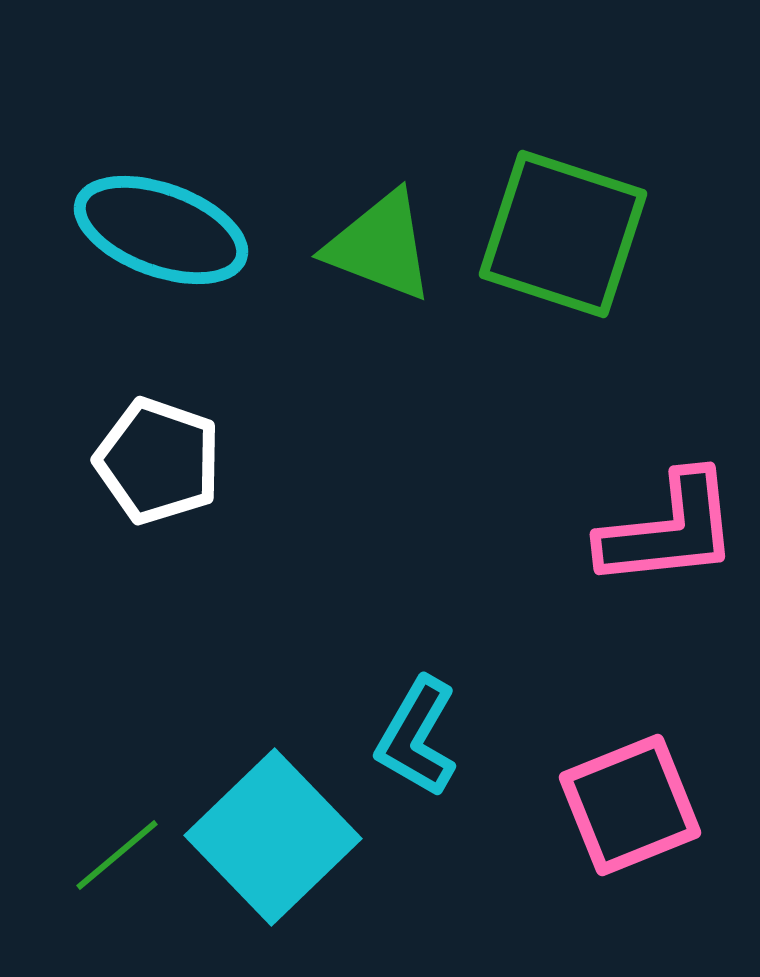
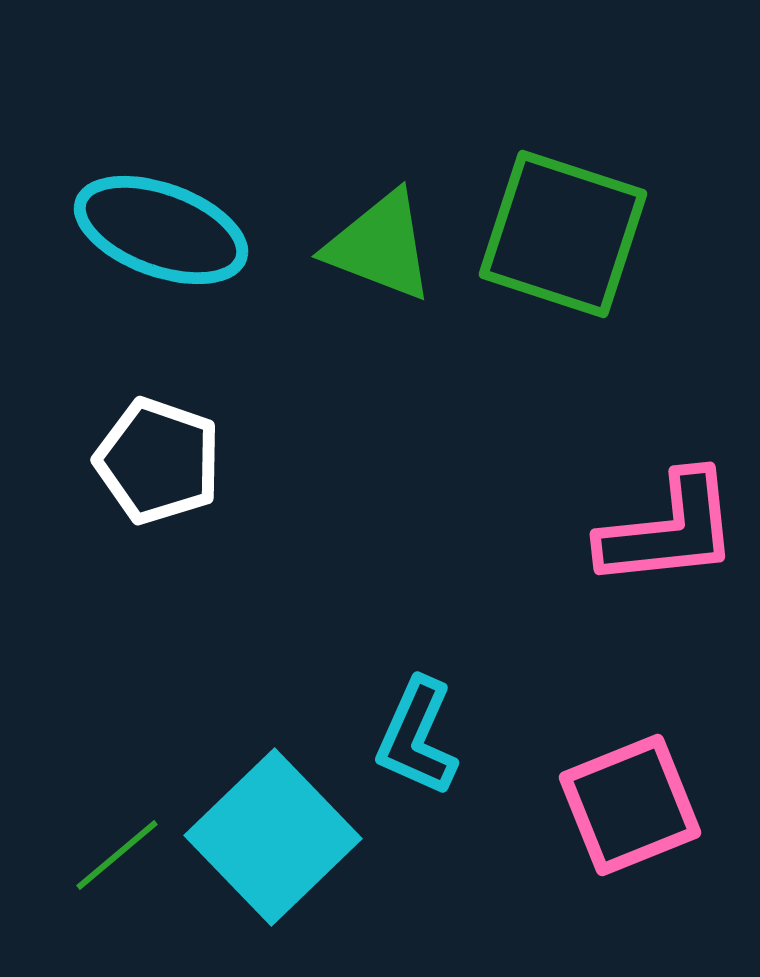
cyan L-shape: rotated 6 degrees counterclockwise
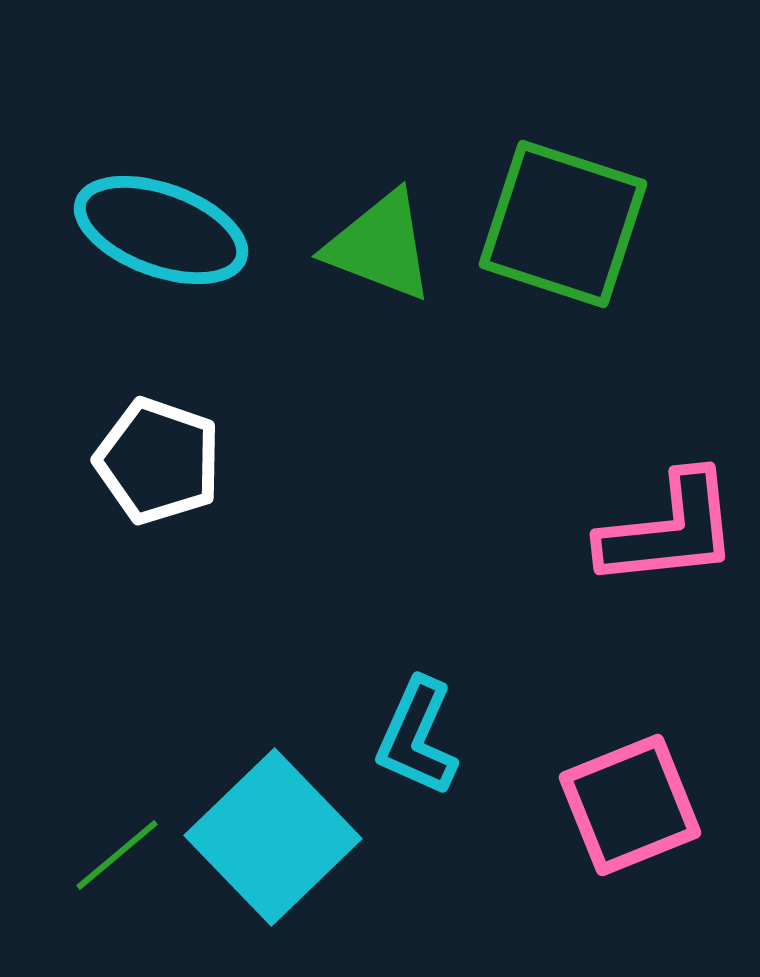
green square: moved 10 px up
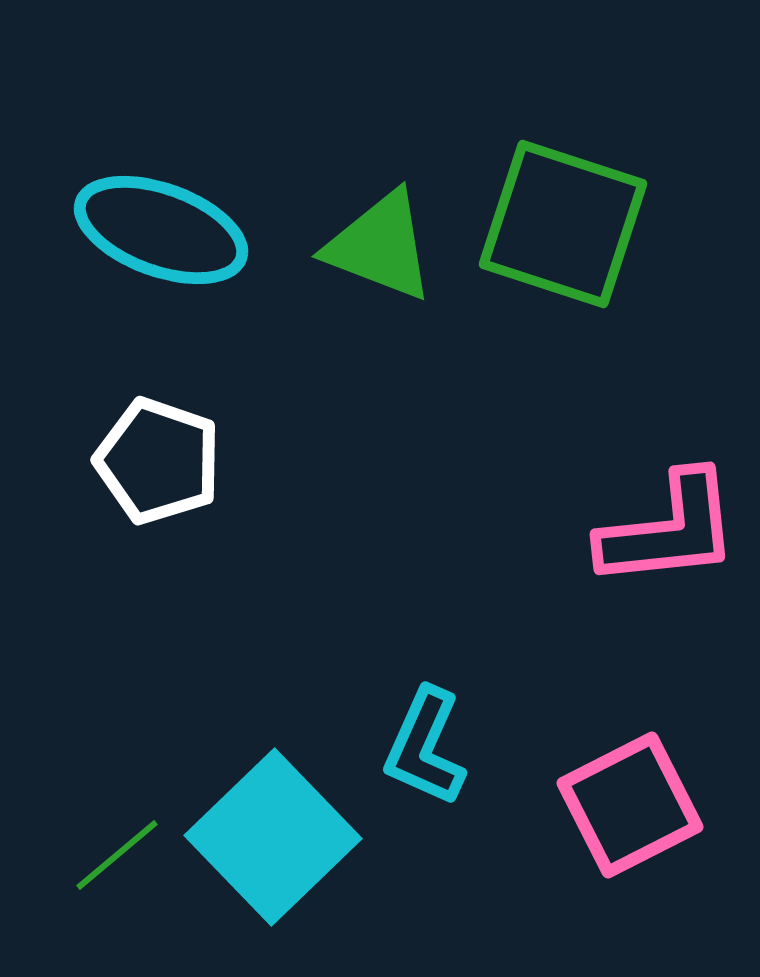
cyan L-shape: moved 8 px right, 10 px down
pink square: rotated 5 degrees counterclockwise
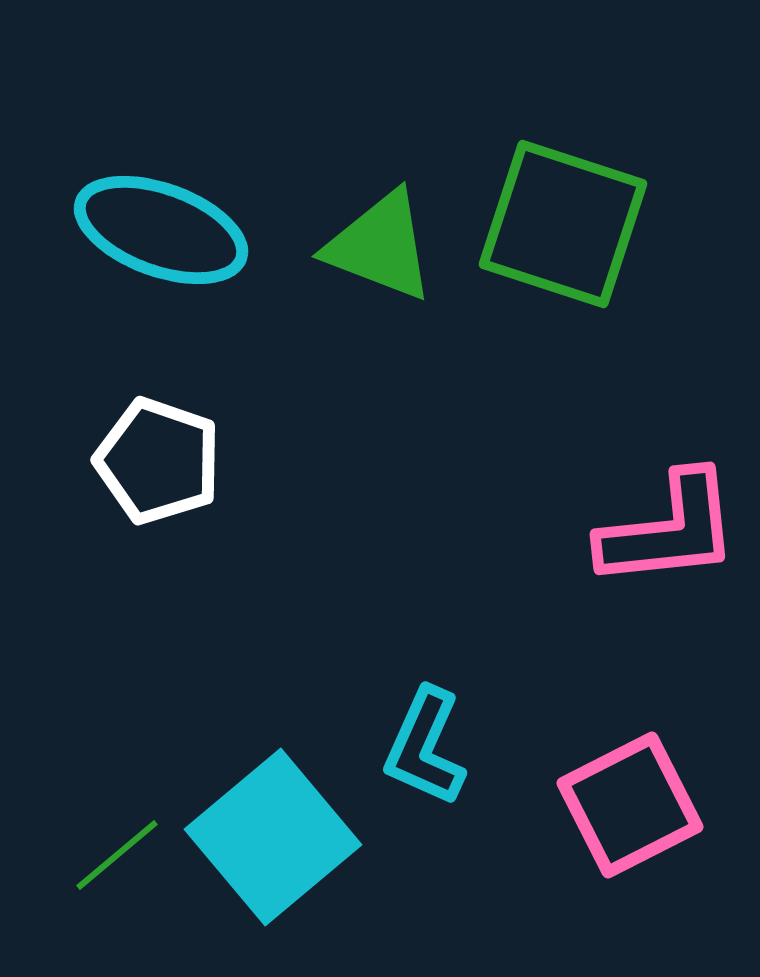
cyan square: rotated 4 degrees clockwise
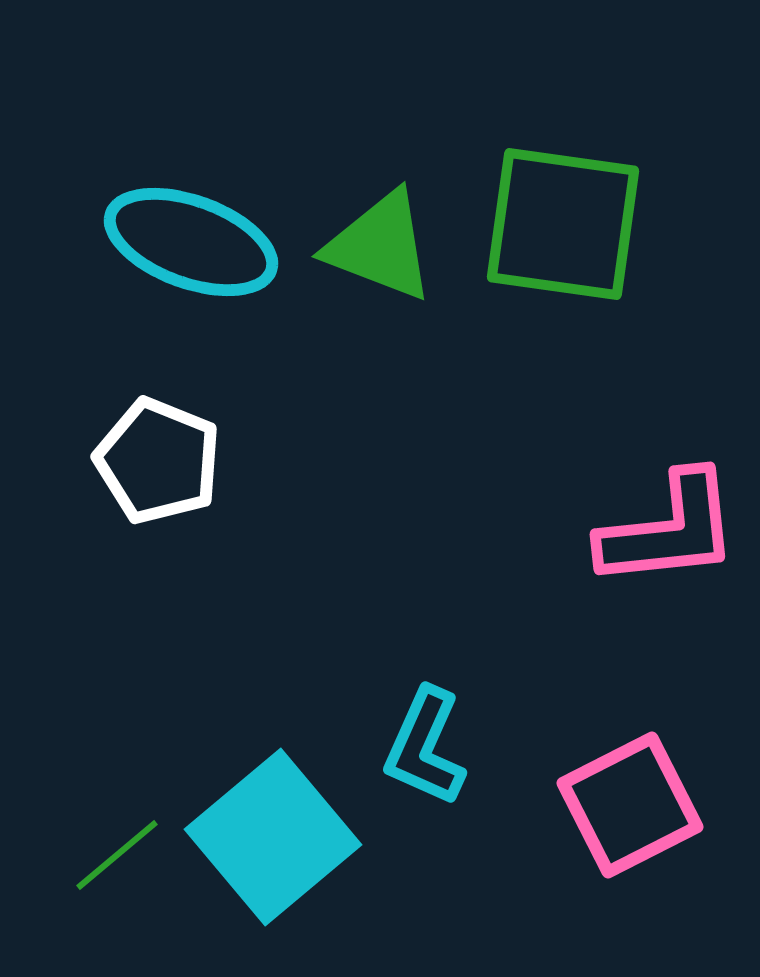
green square: rotated 10 degrees counterclockwise
cyan ellipse: moved 30 px right, 12 px down
white pentagon: rotated 3 degrees clockwise
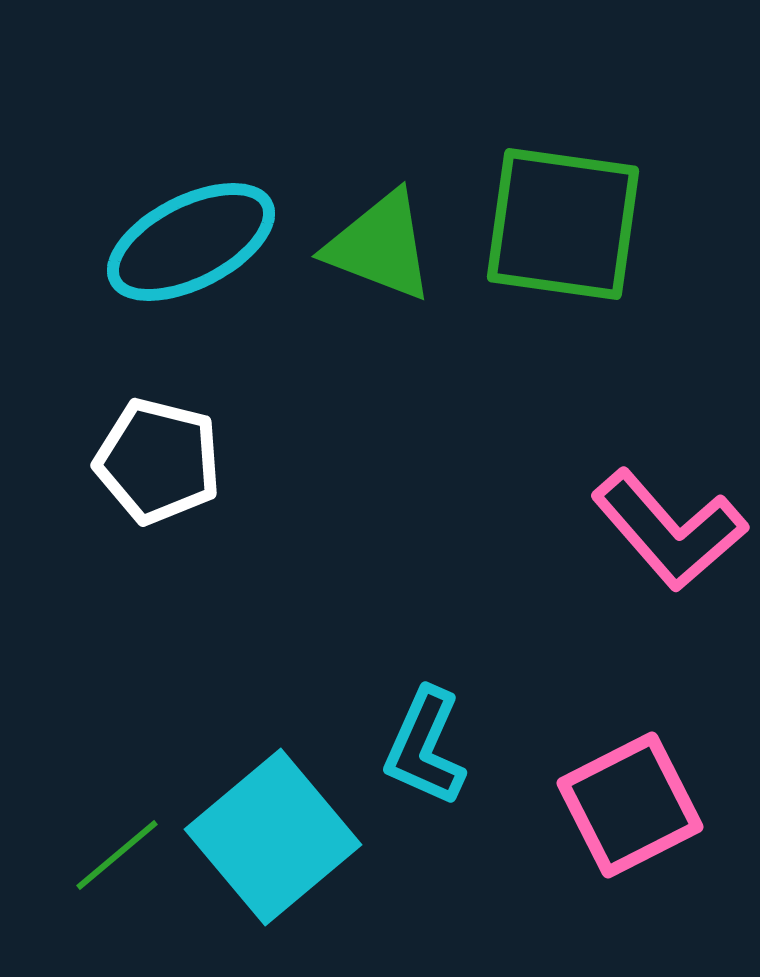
cyan ellipse: rotated 47 degrees counterclockwise
white pentagon: rotated 8 degrees counterclockwise
pink L-shape: rotated 55 degrees clockwise
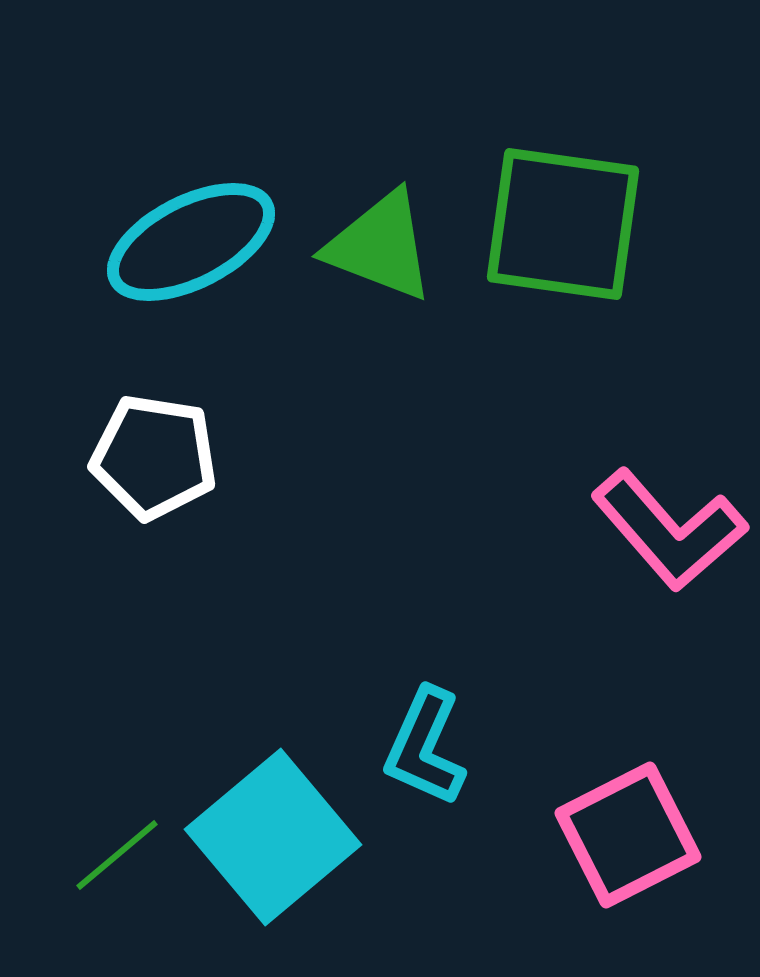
white pentagon: moved 4 px left, 4 px up; rotated 5 degrees counterclockwise
pink square: moved 2 px left, 30 px down
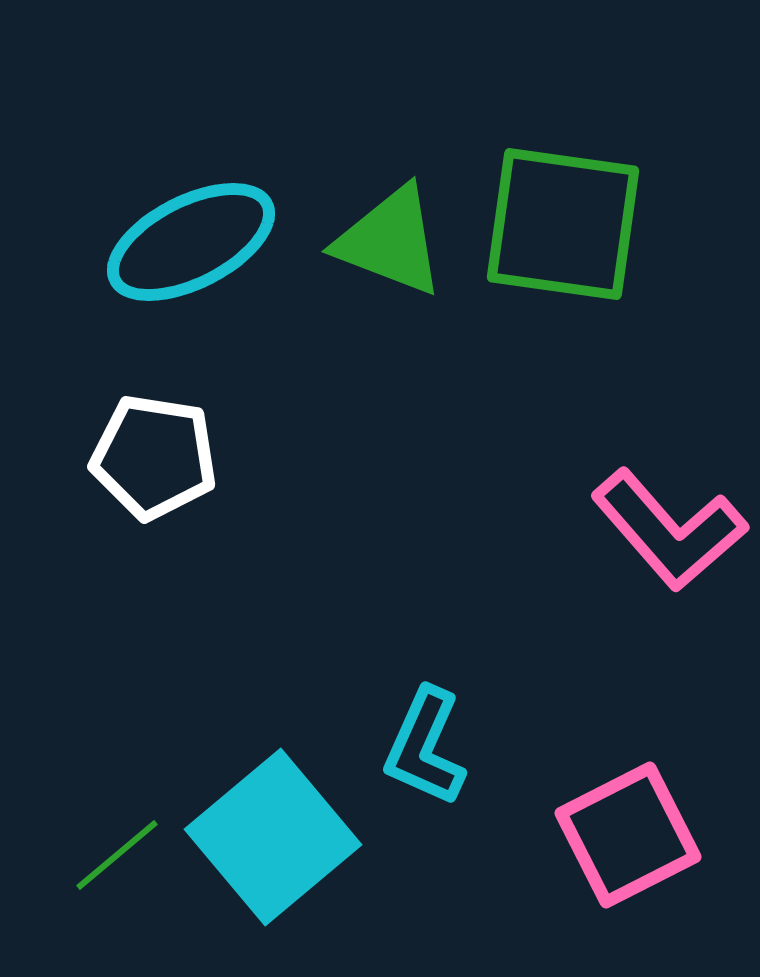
green triangle: moved 10 px right, 5 px up
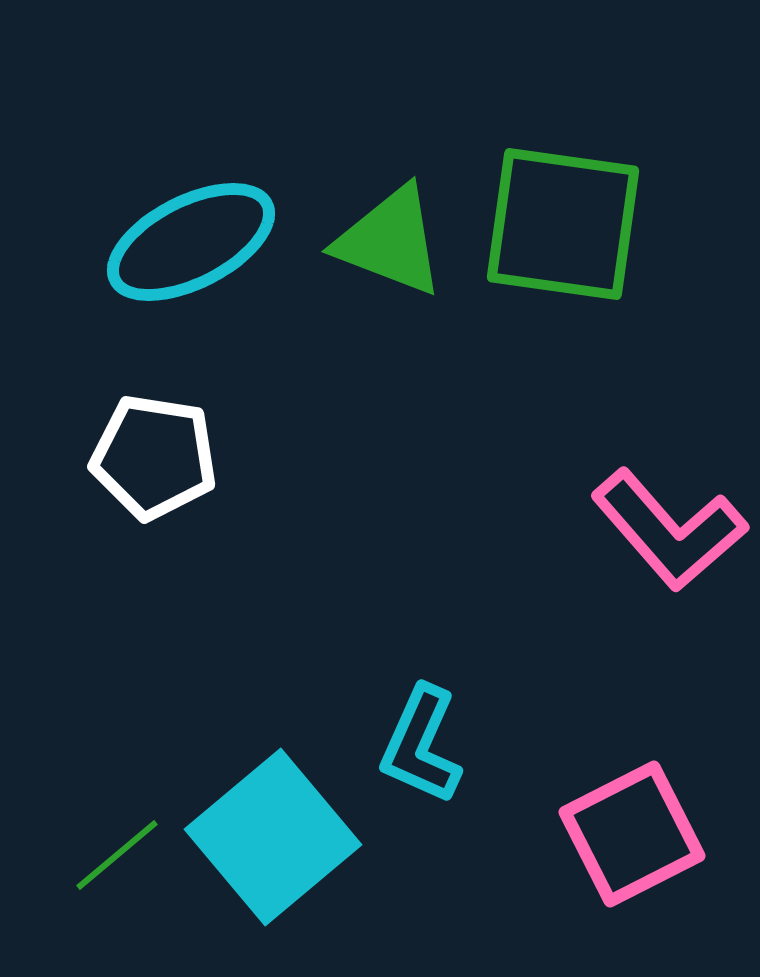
cyan L-shape: moved 4 px left, 2 px up
pink square: moved 4 px right, 1 px up
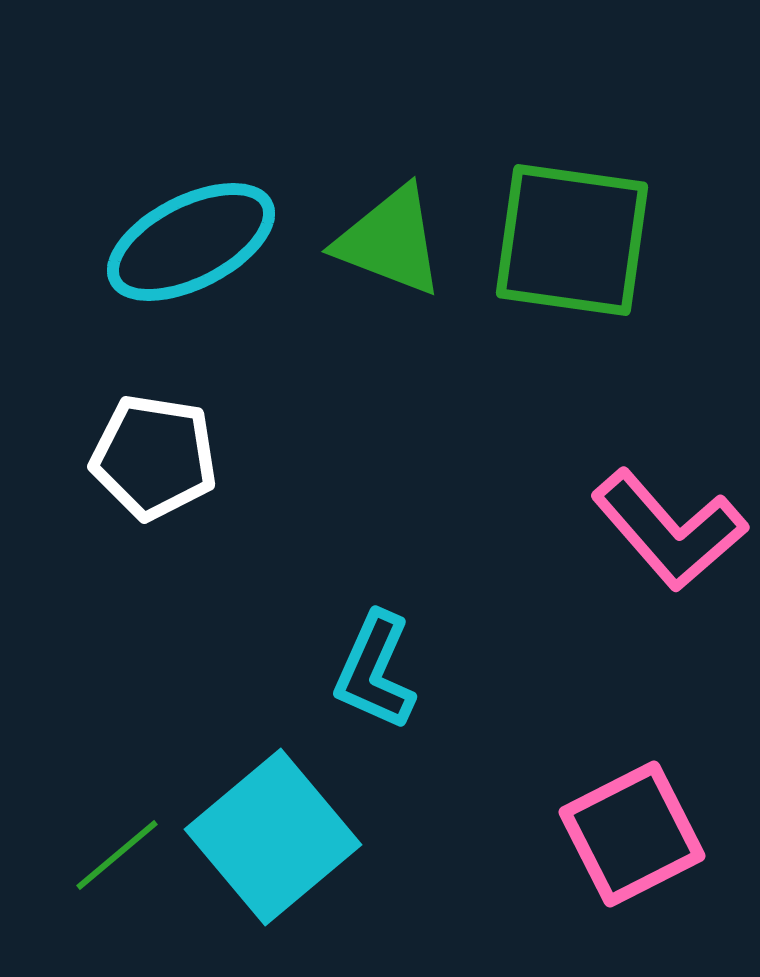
green square: moved 9 px right, 16 px down
cyan L-shape: moved 46 px left, 74 px up
